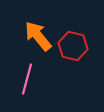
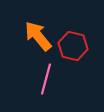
pink line: moved 19 px right
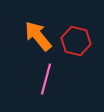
red hexagon: moved 3 px right, 5 px up
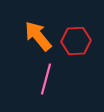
red hexagon: rotated 16 degrees counterclockwise
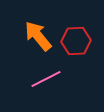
pink line: rotated 48 degrees clockwise
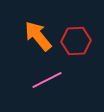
pink line: moved 1 px right, 1 px down
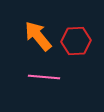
pink line: moved 3 px left, 3 px up; rotated 32 degrees clockwise
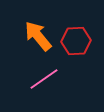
pink line: moved 2 px down; rotated 40 degrees counterclockwise
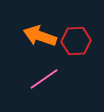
orange arrow: moved 2 px right; rotated 32 degrees counterclockwise
